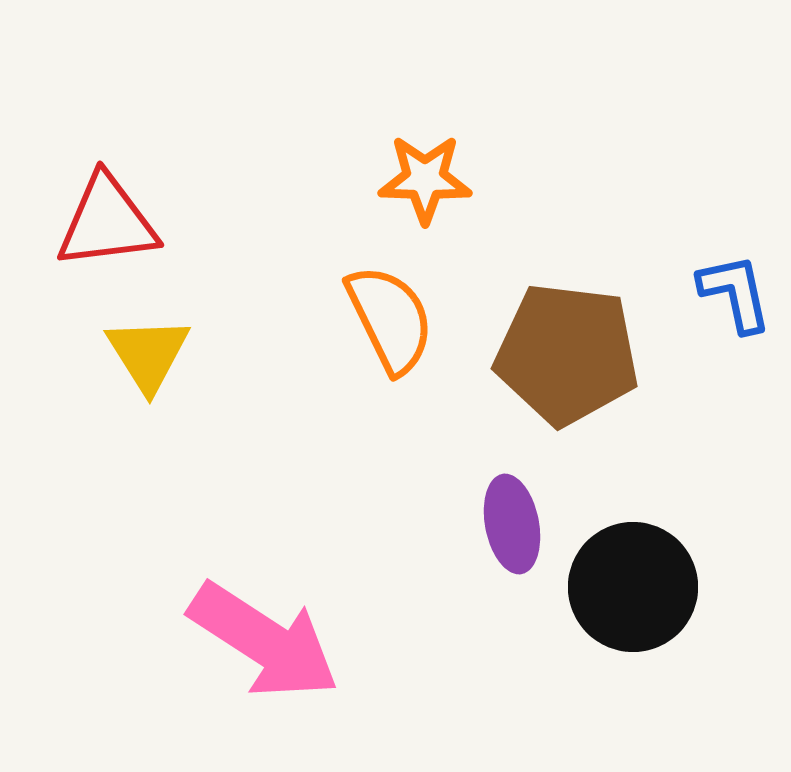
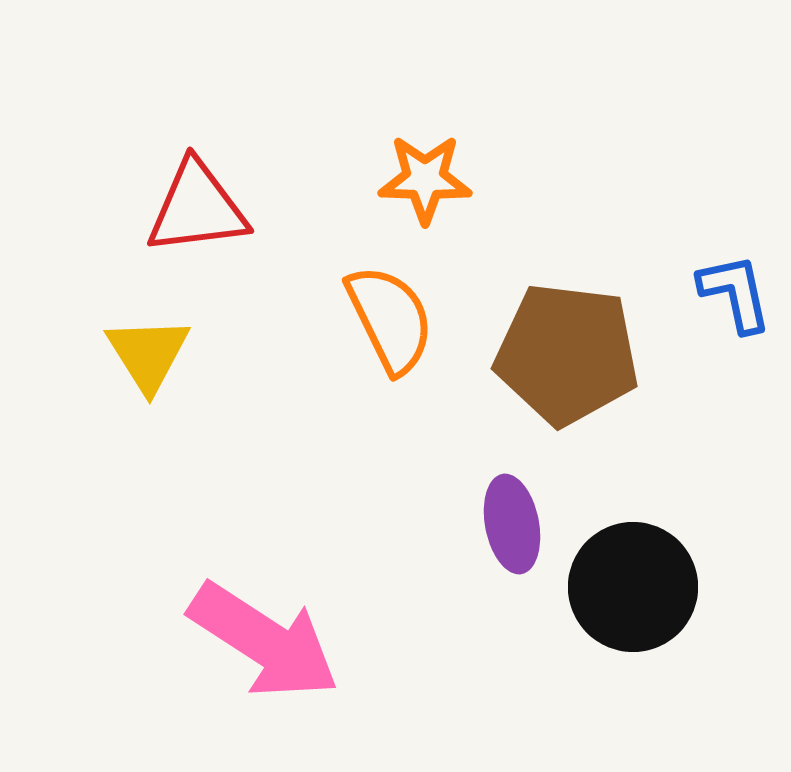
red triangle: moved 90 px right, 14 px up
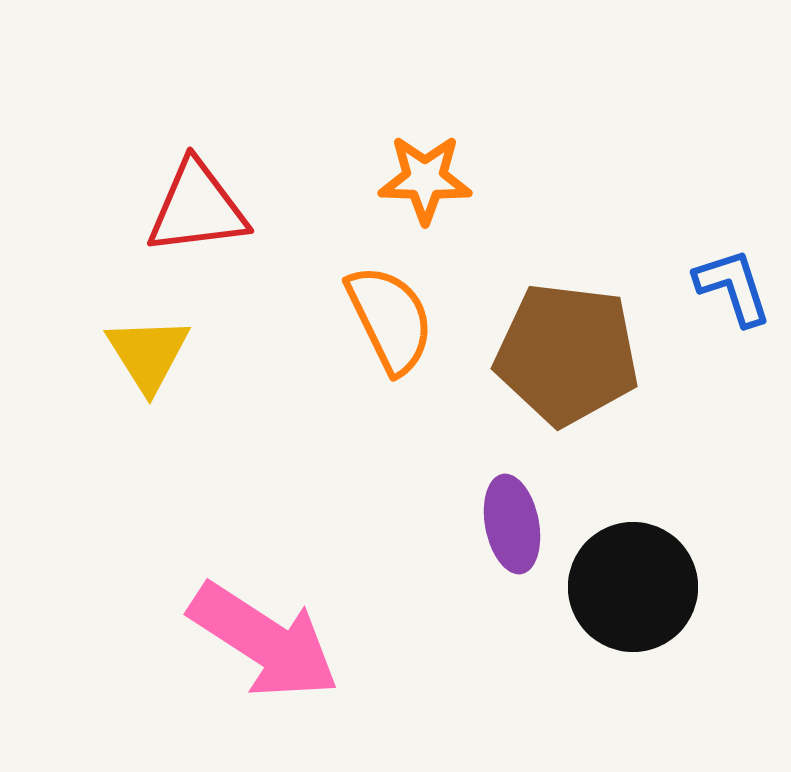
blue L-shape: moved 2 px left, 6 px up; rotated 6 degrees counterclockwise
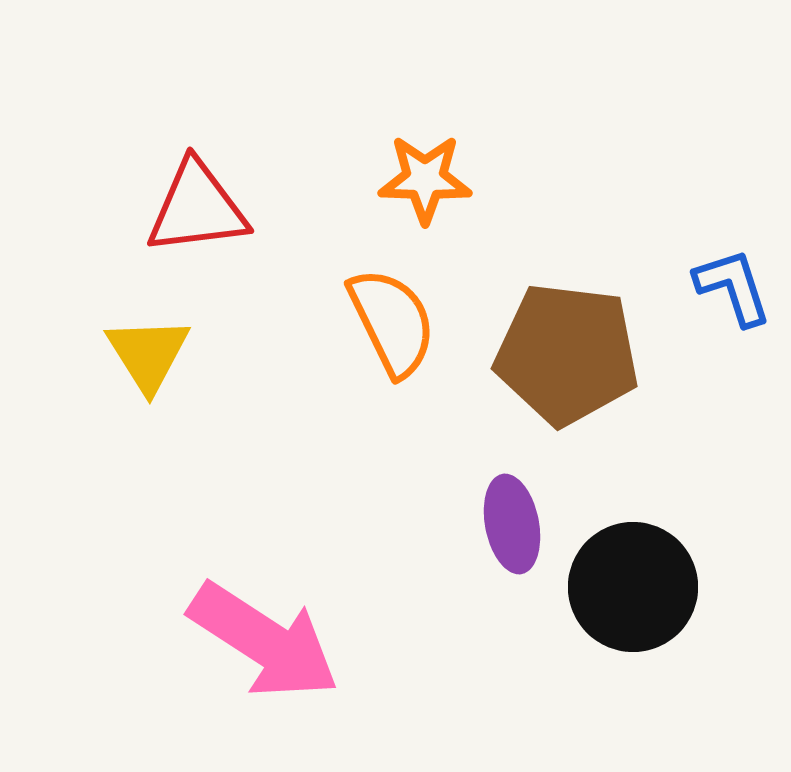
orange semicircle: moved 2 px right, 3 px down
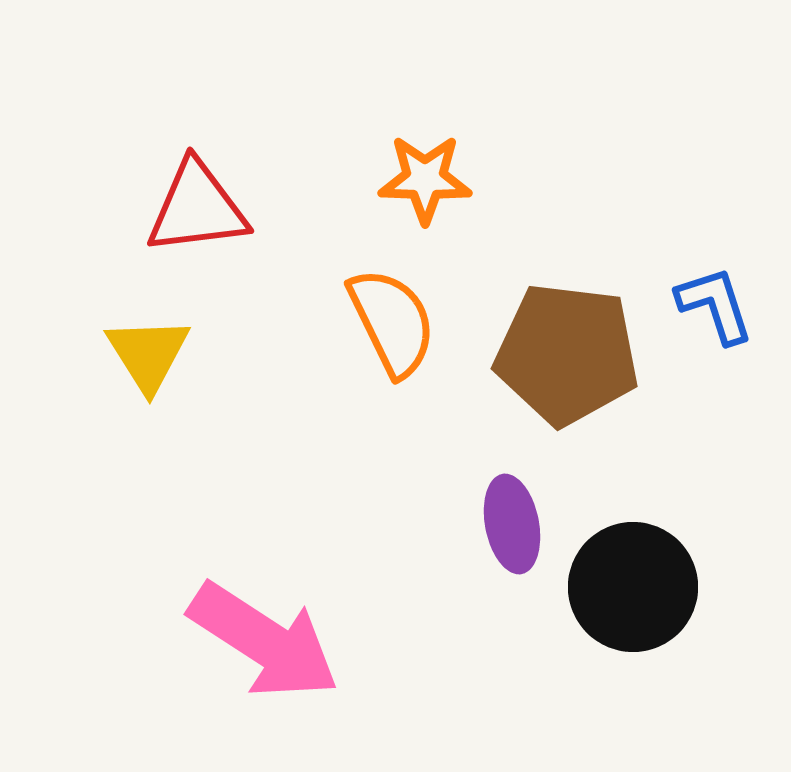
blue L-shape: moved 18 px left, 18 px down
